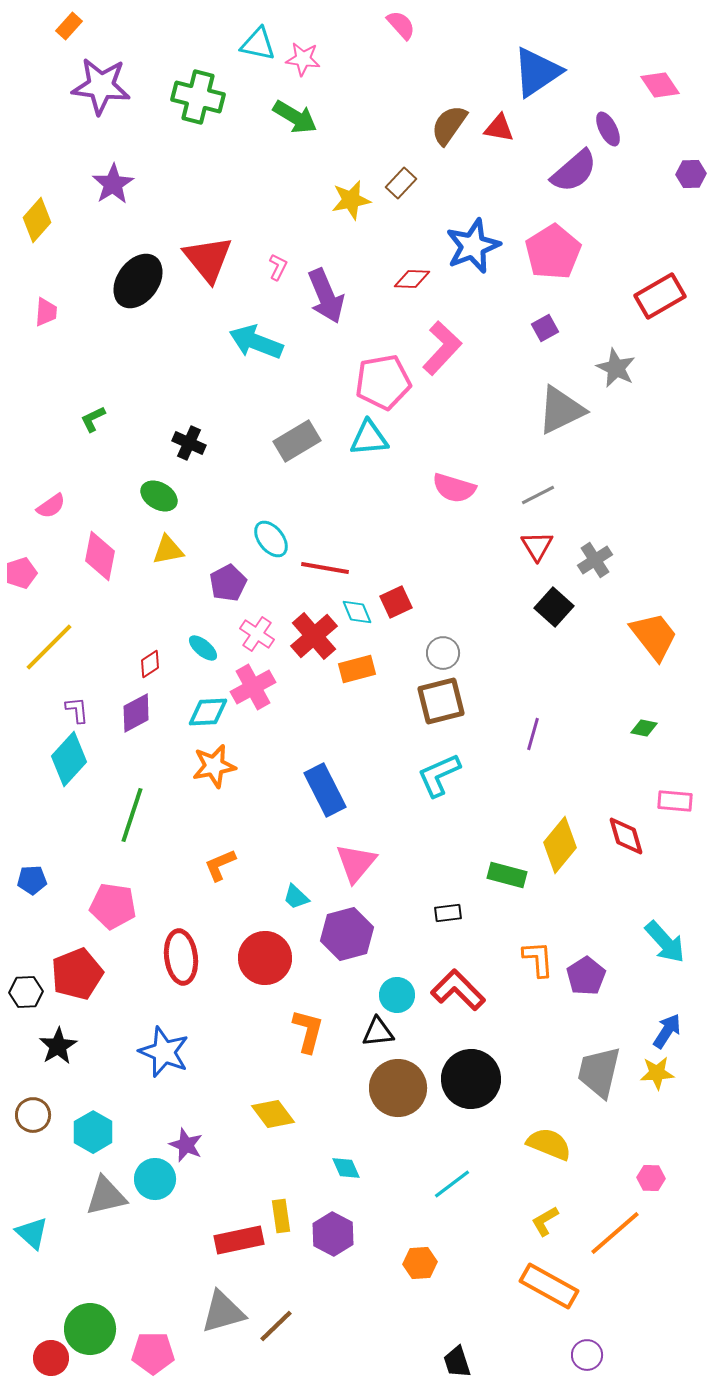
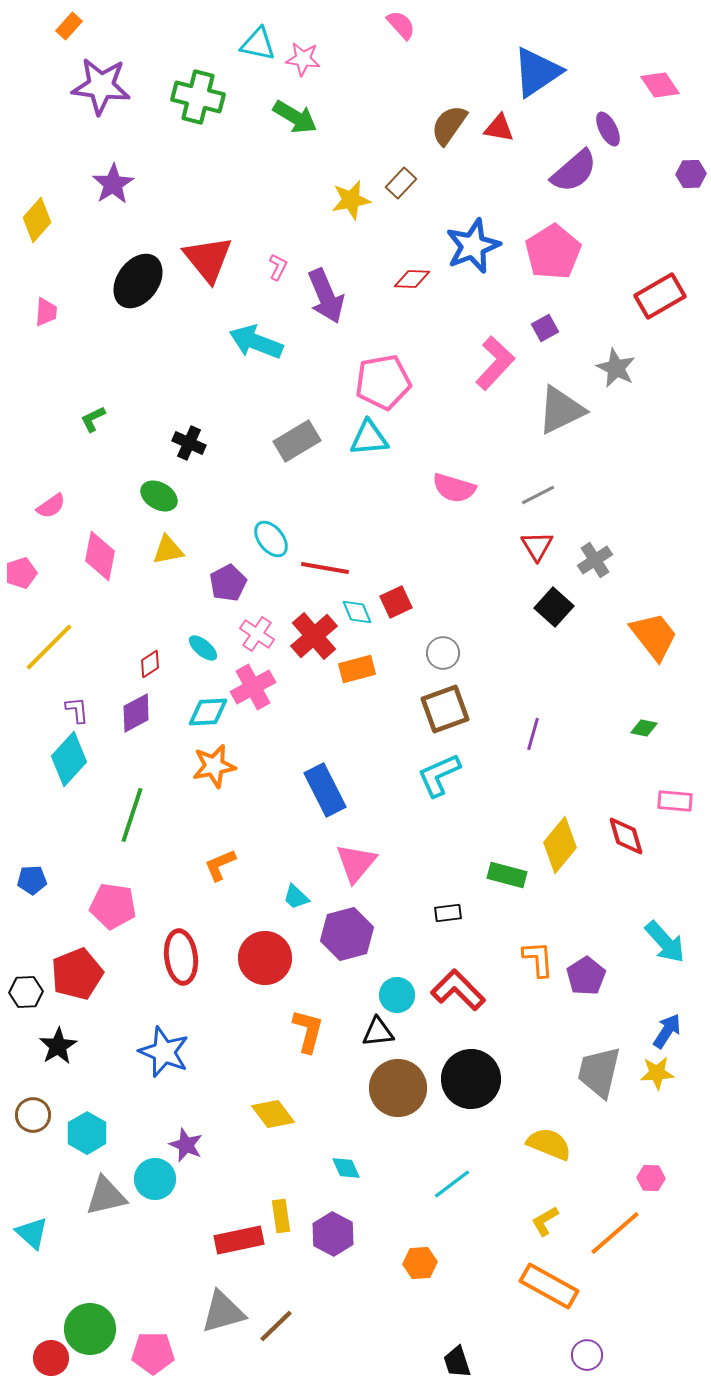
pink L-shape at (442, 348): moved 53 px right, 15 px down
brown square at (441, 701): moved 4 px right, 8 px down; rotated 6 degrees counterclockwise
cyan hexagon at (93, 1132): moved 6 px left, 1 px down
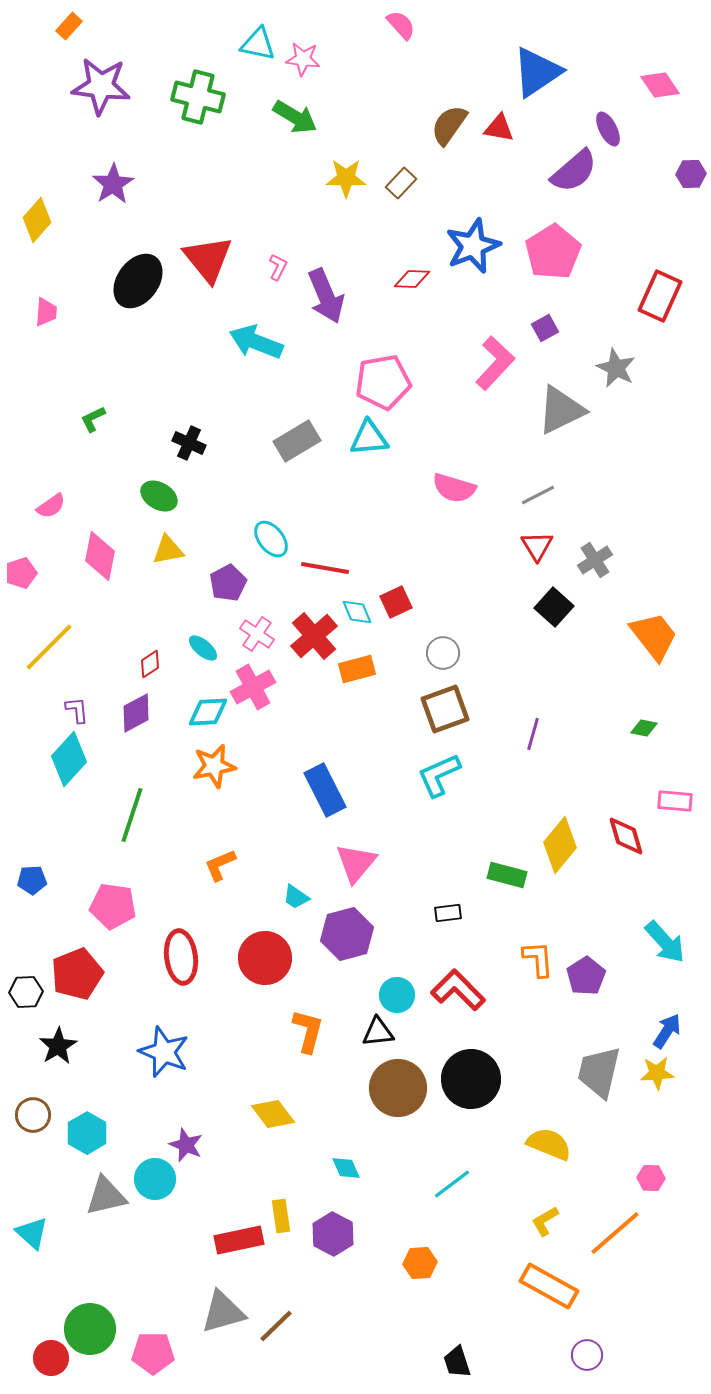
yellow star at (351, 200): moved 5 px left, 22 px up; rotated 12 degrees clockwise
red rectangle at (660, 296): rotated 36 degrees counterclockwise
cyan trapezoid at (296, 897): rotated 8 degrees counterclockwise
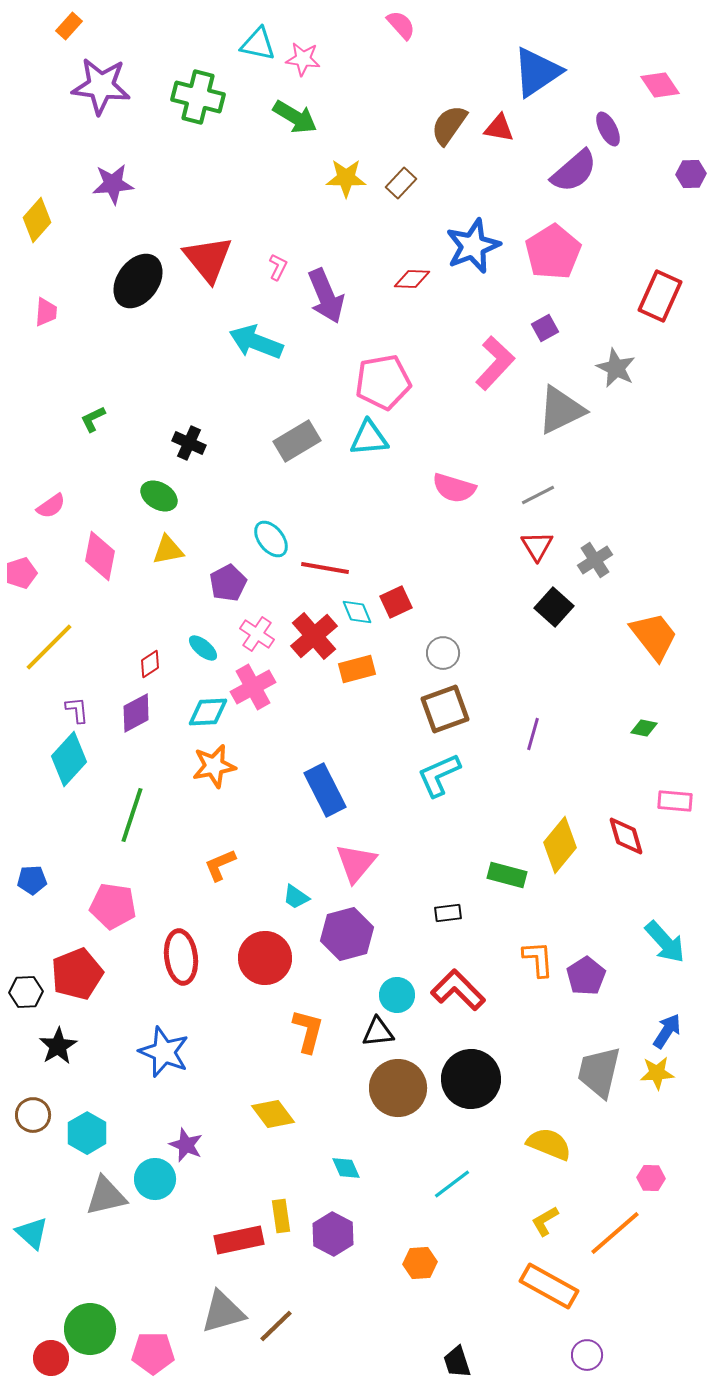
purple star at (113, 184): rotated 27 degrees clockwise
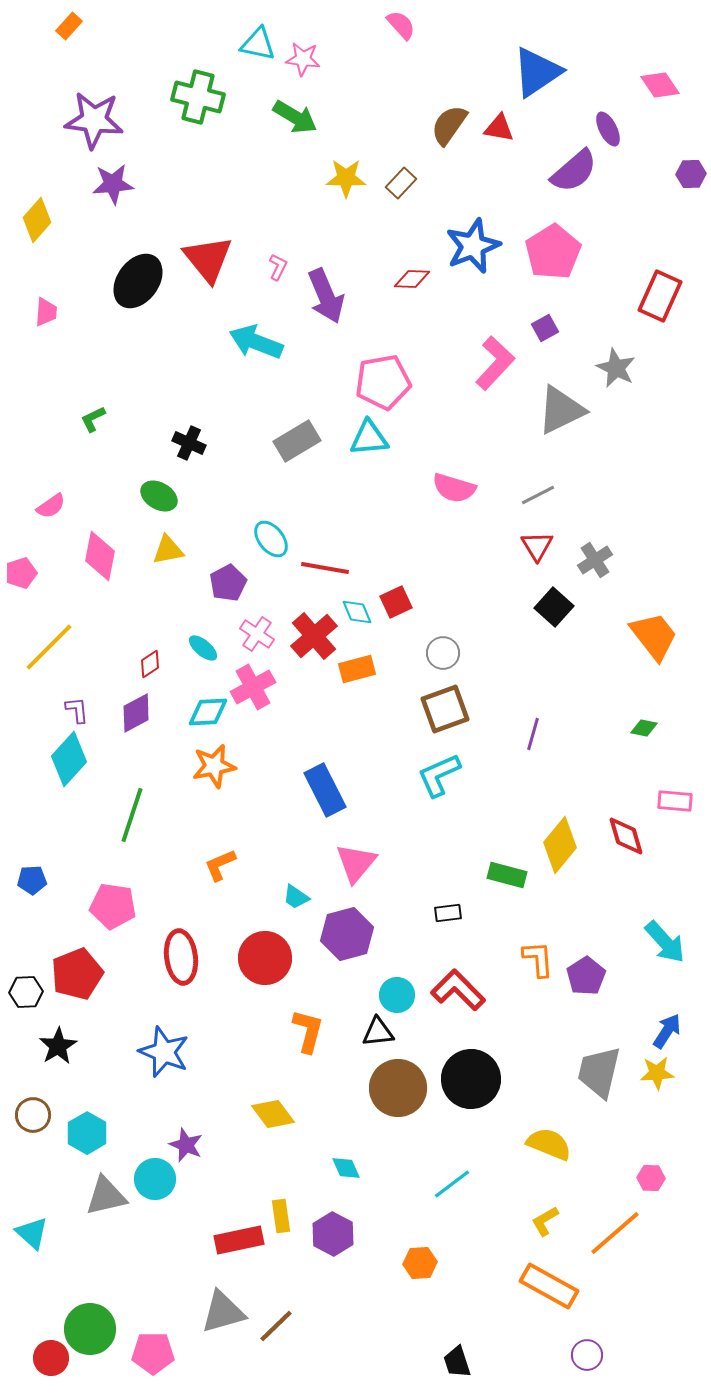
purple star at (101, 86): moved 7 px left, 34 px down
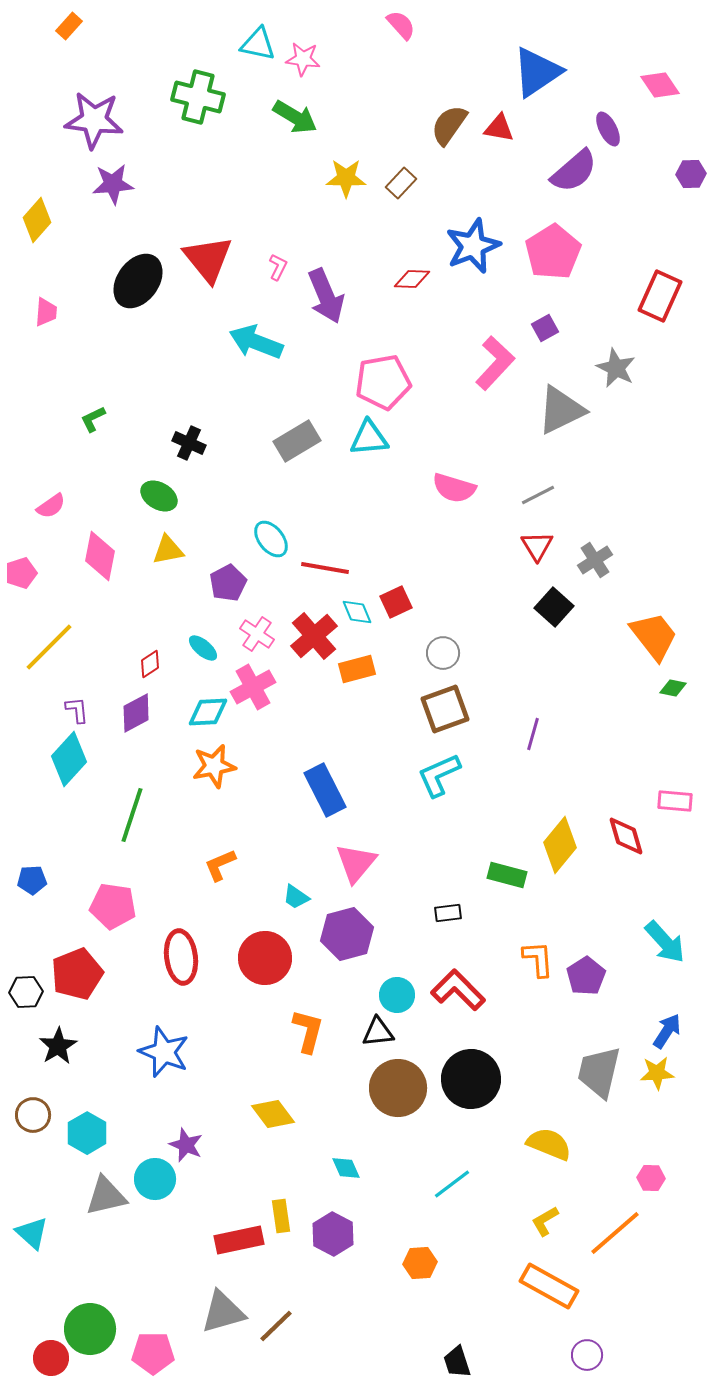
green diamond at (644, 728): moved 29 px right, 40 px up
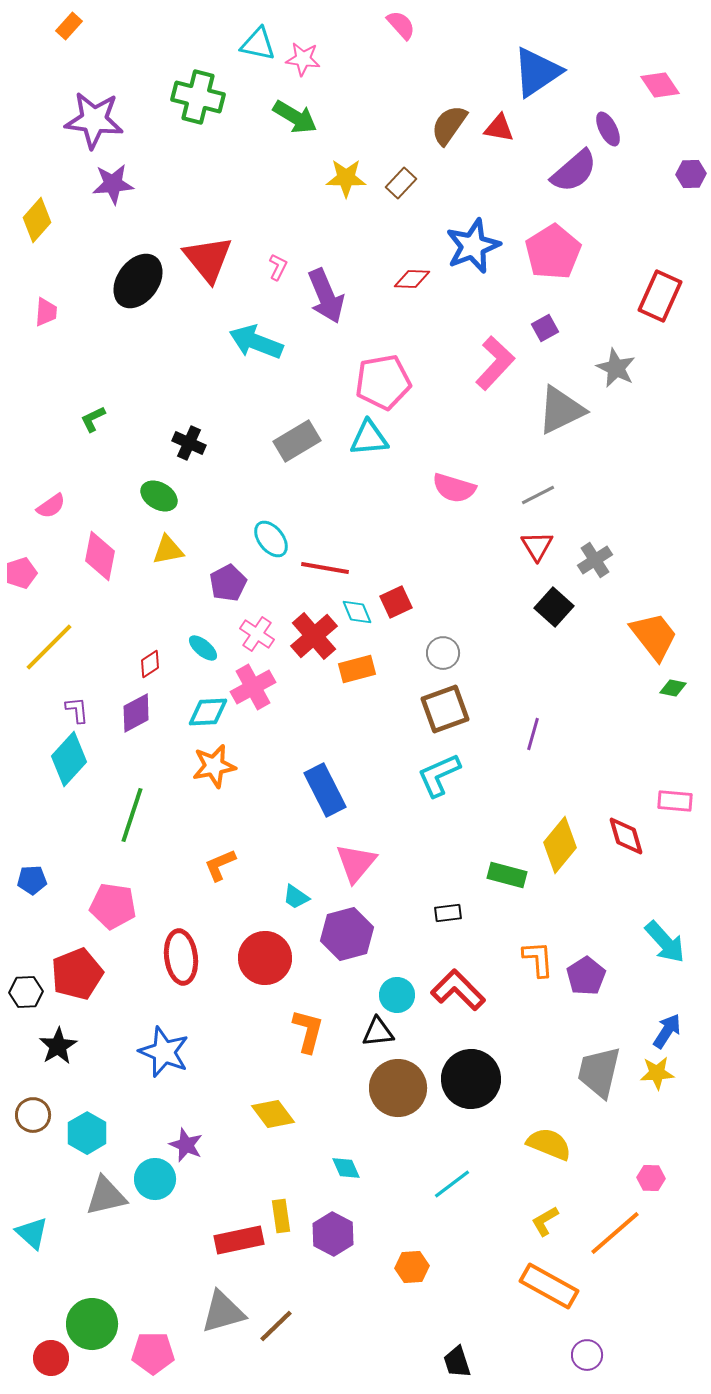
orange hexagon at (420, 1263): moved 8 px left, 4 px down
green circle at (90, 1329): moved 2 px right, 5 px up
